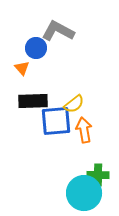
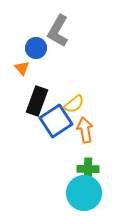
gray L-shape: rotated 88 degrees counterclockwise
black rectangle: moved 4 px right; rotated 68 degrees counterclockwise
blue square: rotated 28 degrees counterclockwise
orange arrow: moved 1 px right
green cross: moved 10 px left, 6 px up
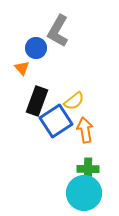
yellow semicircle: moved 3 px up
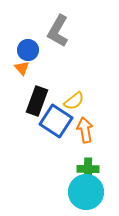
blue circle: moved 8 px left, 2 px down
blue square: rotated 24 degrees counterclockwise
cyan circle: moved 2 px right, 1 px up
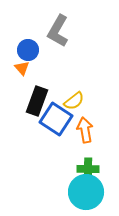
blue square: moved 2 px up
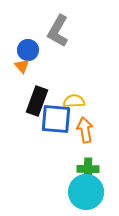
orange triangle: moved 2 px up
yellow semicircle: rotated 145 degrees counterclockwise
blue square: rotated 28 degrees counterclockwise
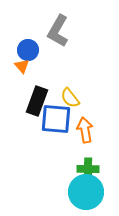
yellow semicircle: moved 4 px left, 3 px up; rotated 125 degrees counterclockwise
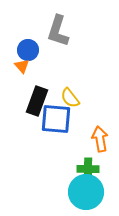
gray L-shape: rotated 12 degrees counterclockwise
orange arrow: moved 15 px right, 9 px down
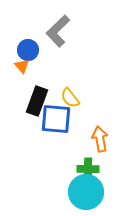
gray L-shape: rotated 28 degrees clockwise
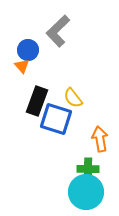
yellow semicircle: moved 3 px right
blue square: rotated 12 degrees clockwise
